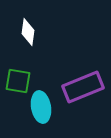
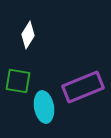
white diamond: moved 3 px down; rotated 24 degrees clockwise
cyan ellipse: moved 3 px right
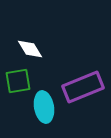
white diamond: moved 2 px right, 14 px down; rotated 64 degrees counterclockwise
green square: rotated 20 degrees counterclockwise
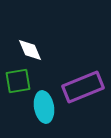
white diamond: moved 1 px down; rotated 8 degrees clockwise
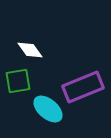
white diamond: rotated 12 degrees counterclockwise
cyan ellipse: moved 4 px right, 2 px down; rotated 40 degrees counterclockwise
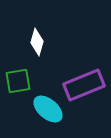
white diamond: moved 7 px right, 8 px up; rotated 52 degrees clockwise
purple rectangle: moved 1 px right, 2 px up
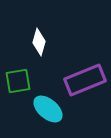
white diamond: moved 2 px right
purple rectangle: moved 1 px right, 5 px up
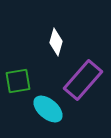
white diamond: moved 17 px right
purple rectangle: moved 2 px left; rotated 27 degrees counterclockwise
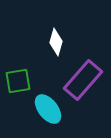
cyan ellipse: rotated 12 degrees clockwise
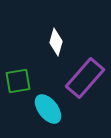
purple rectangle: moved 2 px right, 2 px up
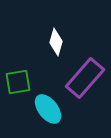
green square: moved 1 px down
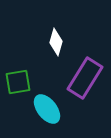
purple rectangle: rotated 9 degrees counterclockwise
cyan ellipse: moved 1 px left
